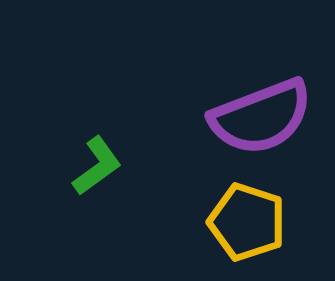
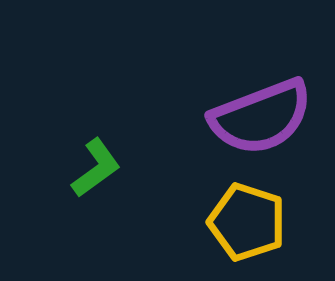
green L-shape: moved 1 px left, 2 px down
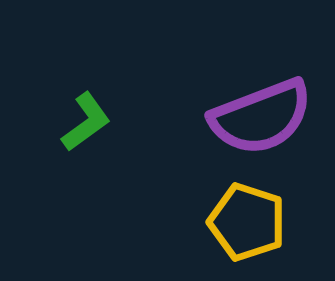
green L-shape: moved 10 px left, 46 px up
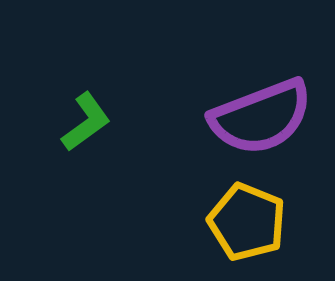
yellow pentagon: rotated 4 degrees clockwise
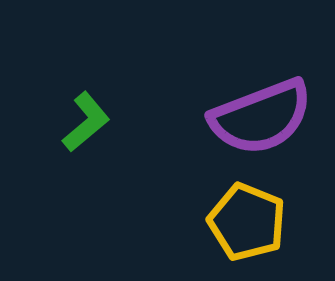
green L-shape: rotated 4 degrees counterclockwise
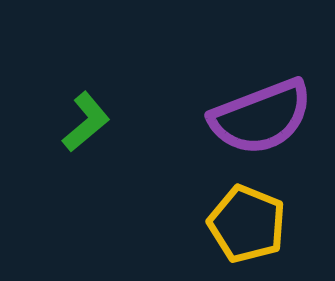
yellow pentagon: moved 2 px down
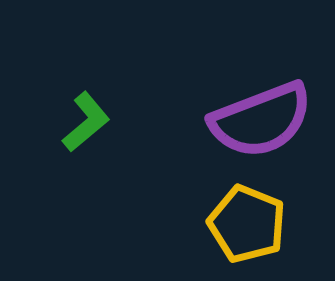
purple semicircle: moved 3 px down
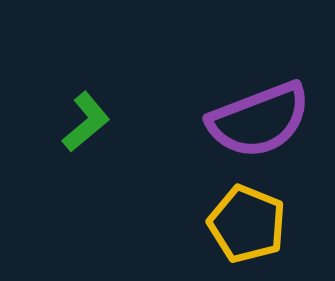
purple semicircle: moved 2 px left
